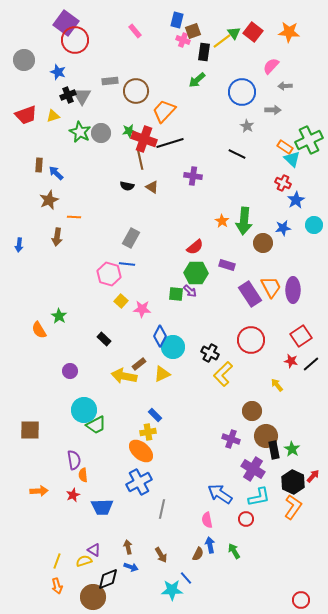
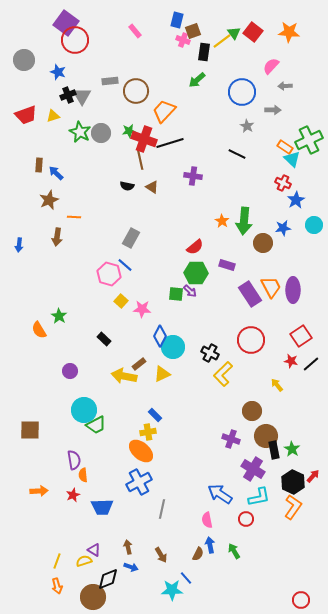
blue line at (127, 264): moved 2 px left, 1 px down; rotated 35 degrees clockwise
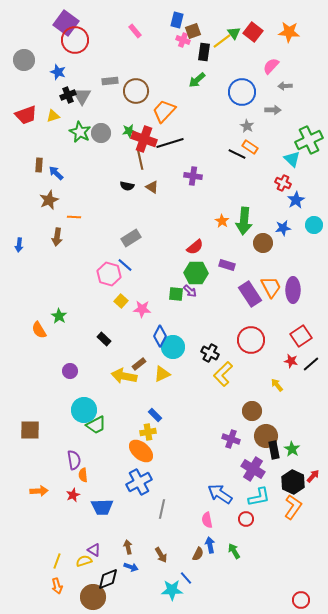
orange rectangle at (285, 147): moved 35 px left
gray rectangle at (131, 238): rotated 30 degrees clockwise
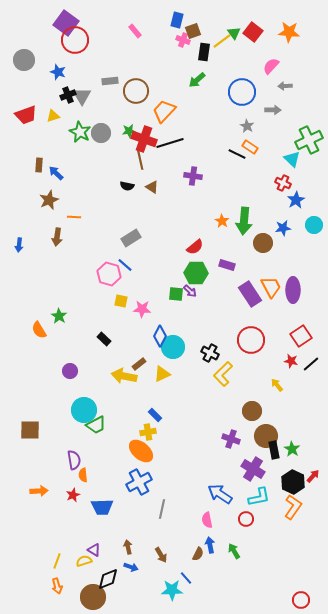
yellow square at (121, 301): rotated 32 degrees counterclockwise
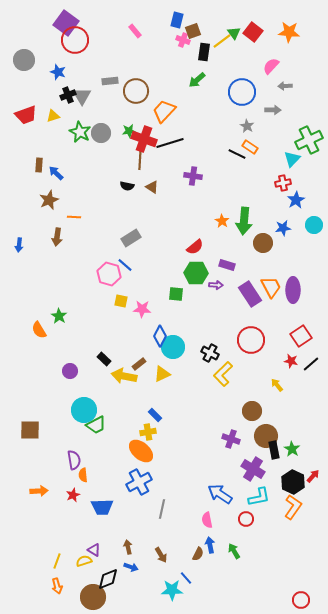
brown line at (140, 159): rotated 15 degrees clockwise
cyan triangle at (292, 159): rotated 30 degrees clockwise
red cross at (283, 183): rotated 35 degrees counterclockwise
purple arrow at (190, 291): moved 26 px right, 6 px up; rotated 40 degrees counterclockwise
black rectangle at (104, 339): moved 20 px down
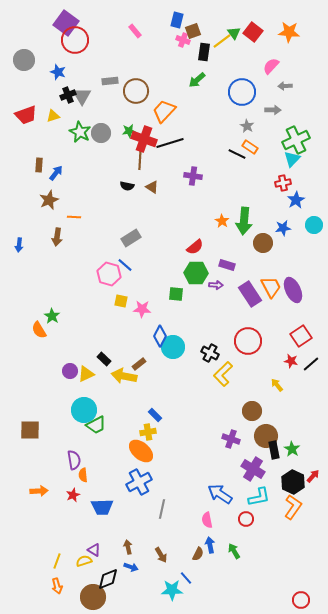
green cross at (309, 140): moved 13 px left
blue arrow at (56, 173): rotated 84 degrees clockwise
purple ellipse at (293, 290): rotated 25 degrees counterclockwise
green star at (59, 316): moved 7 px left
red circle at (251, 340): moved 3 px left, 1 px down
yellow triangle at (162, 374): moved 76 px left
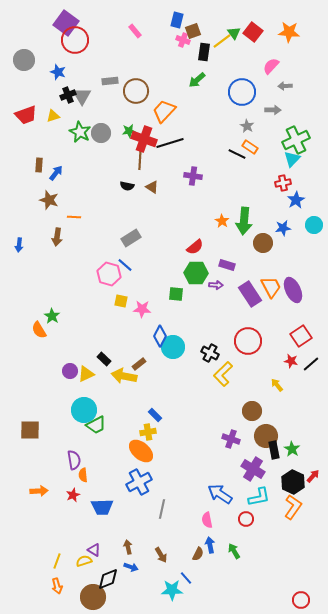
brown star at (49, 200): rotated 30 degrees counterclockwise
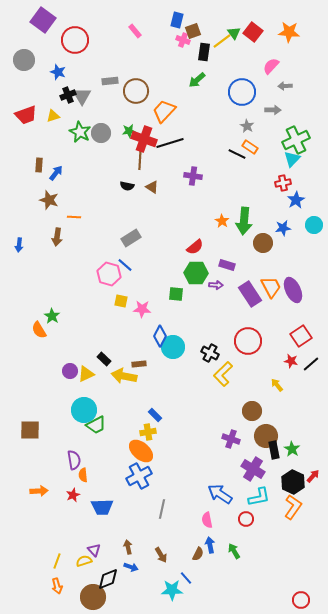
purple square at (66, 23): moved 23 px left, 3 px up
brown rectangle at (139, 364): rotated 32 degrees clockwise
blue cross at (139, 482): moved 6 px up
purple triangle at (94, 550): rotated 16 degrees clockwise
